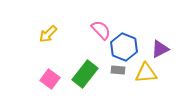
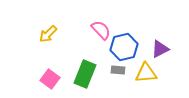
blue hexagon: rotated 24 degrees clockwise
green rectangle: rotated 16 degrees counterclockwise
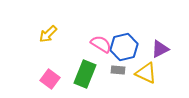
pink semicircle: moved 14 px down; rotated 15 degrees counterclockwise
yellow triangle: rotated 30 degrees clockwise
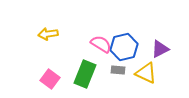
yellow arrow: rotated 36 degrees clockwise
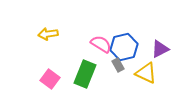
gray rectangle: moved 5 px up; rotated 56 degrees clockwise
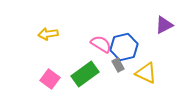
purple triangle: moved 4 px right, 24 px up
green rectangle: rotated 32 degrees clockwise
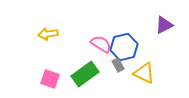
yellow triangle: moved 2 px left
pink square: rotated 18 degrees counterclockwise
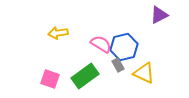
purple triangle: moved 5 px left, 10 px up
yellow arrow: moved 10 px right, 1 px up
green rectangle: moved 2 px down
